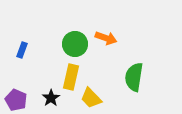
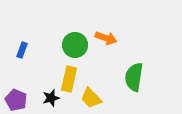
green circle: moved 1 px down
yellow rectangle: moved 2 px left, 2 px down
black star: rotated 18 degrees clockwise
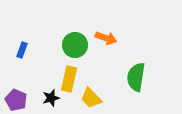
green semicircle: moved 2 px right
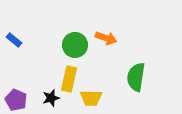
blue rectangle: moved 8 px left, 10 px up; rotated 70 degrees counterclockwise
yellow trapezoid: rotated 45 degrees counterclockwise
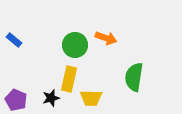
green semicircle: moved 2 px left
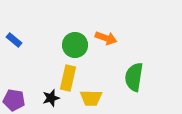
yellow rectangle: moved 1 px left, 1 px up
purple pentagon: moved 2 px left; rotated 15 degrees counterclockwise
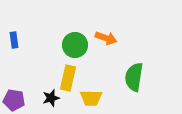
blue rectangle: rotated 42 degrees clockwise
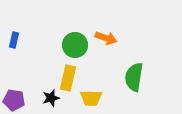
blue rectangle: rotated 21 degrees clockwise
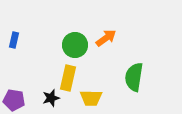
orange arrow: rotated 55 degrees counterclockwise
